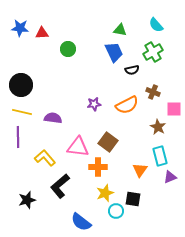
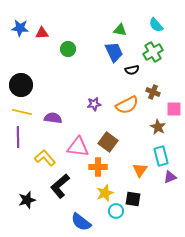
cyan rectangle: moved 1 px right
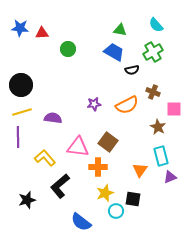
blue trapezoid: rotated 35 degrees counterclockwise
yellow line: rotated 30 degrees counterclockwise
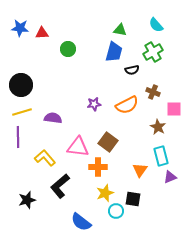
blue trapezoid: rotated 75 degrees clockwise
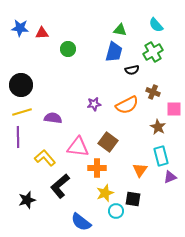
orange cross: moved 1 px left, 1 px down
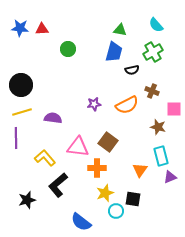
red triangle: moved 4 px up
brown cross: moved 1 px left, 1 px up
brown star: rotated 14 degrees counterclockwise
purple line: moved 2 px left, 1 px down
black L-shape: moved 2 px left, 1 px up
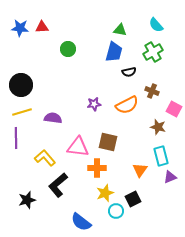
red triangle: moved 2 px up
black semicircle: moved 3 px left, 2 px down
pink square: rotated 28 degrees clockwise
brown square: rotated 24 degrees counterclockwise
black square: rotated 35 degrees counterclockwise
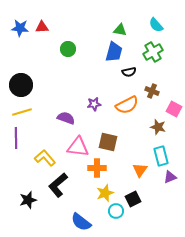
purple semicircle: moved 13 px right; rotated 12 degrees clockwise
black star: moved 1 px right
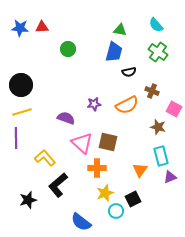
green cross: moved 5 px right; rotated 24 degrees counterclockwise
pink triangle: moved 4 px right, 4 px up; rotated 35 degrees clockwise
